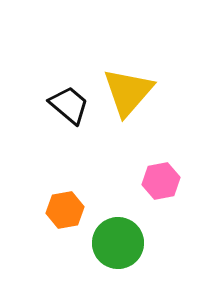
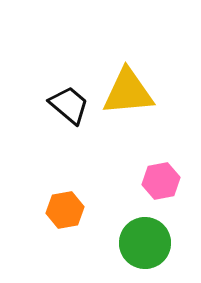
yellow triangle: rotated 44 degrees clockwise
green circle: moved 27 px right
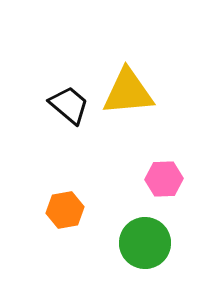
pink hexagon: moved 3 px right, 2 px up; rotated 9 degrees clockwise
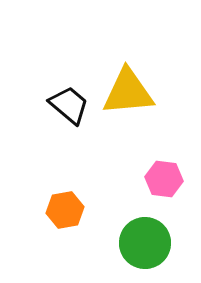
pink hexagon: rotated 9 degrees clockwise
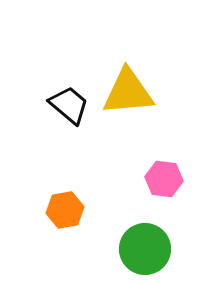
green circle: moved 6 px down
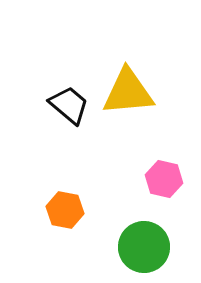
pink hexagon: rotated 6 degrees clockwise
orange hexagon: rotated 21 degrees clockwise
green circle: moved 1 px left, 2 px up
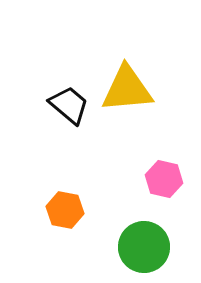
yellow triangle: moved 1 px left, 3 px up
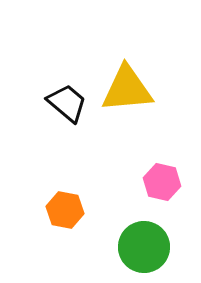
black trapezoid: moved 2 px left, 2 px up
pink hexagon: moved 2 px left, 3 px down
